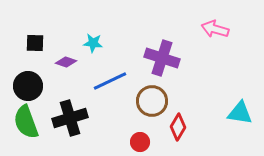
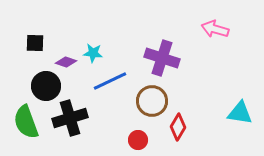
cyan star: moved 10 px down
black circle: moved 18 px right
red circle: moved 2 px left, 2 px up
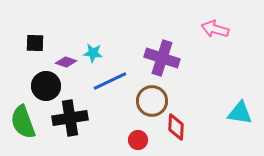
black cross: rotated 8 degrees clockwise
green semicircle: moved 3 px left
red diamond: moved 2 px left; rotated 28 degrees counterclockwise
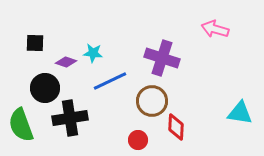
black circle: moved 1 px left, 2 px down
green semicircle: moved 2 px left, 3 px down
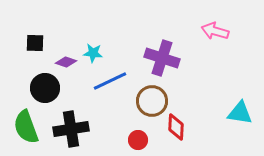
pink arrow: moved 2 px down
black cross: moved 1 px right, 11 px down
green semicircle: moved 5 px right, 2 px down
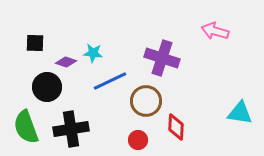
black circle: moved 2 px right, 1 px up
brown circle: moved 6 px left
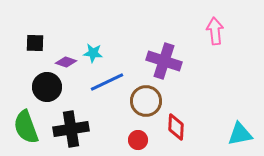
pink arrow: rotated 68 degrees clockwise
purple cross: moved 2 px right, 3 px down
blue line: moved 3 px left, 1 px down
cyan triangle: moved 21 px down; rotated 20 degrees counterclockwise
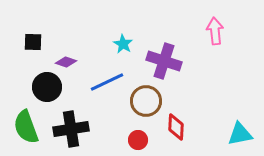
black square: moved 2 px left, 1 px up
cyan star: moved 30 px right, 9 px up; rotated 24 degrees clockwise
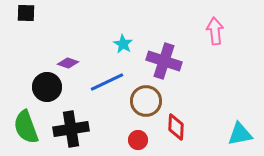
black square: moved 7 px left, 29 px up
purple diamond: moved 2 px right, 1 px down
